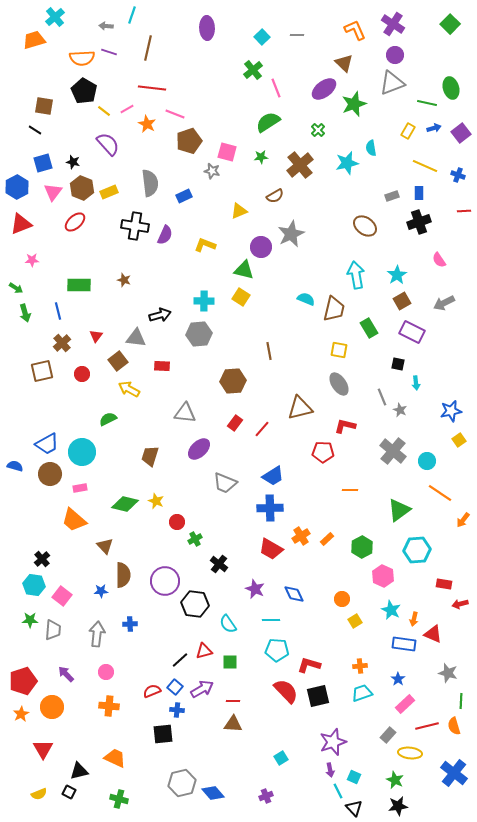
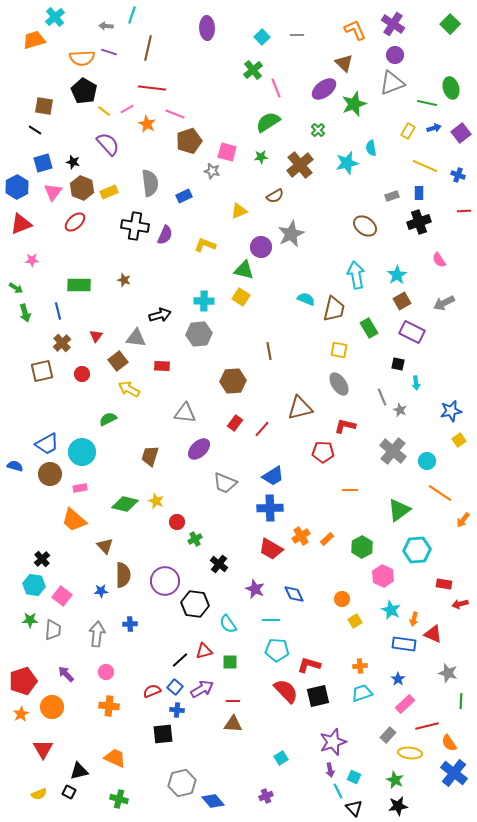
orange semicircle at (454, 726): moved 5 px left, 17 px down; rotated 18 degrees counterclockwise
blue diamond at (213, 793): moved 8 px down
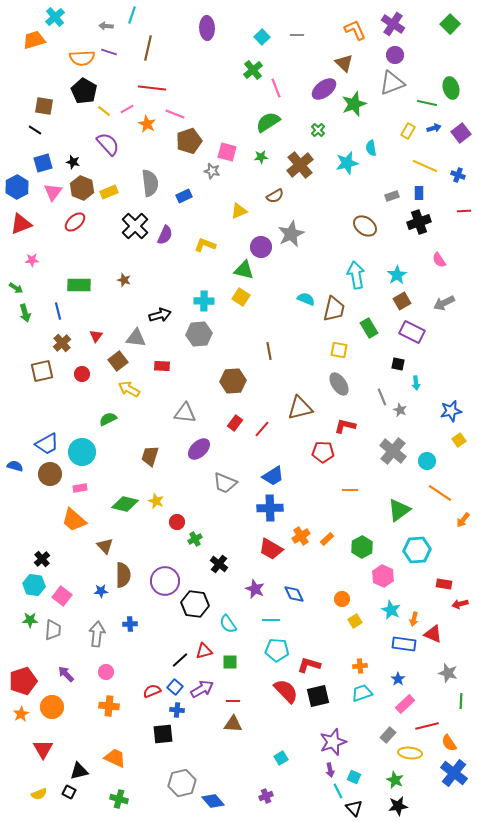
black cross at (135, 226): rotated 36 degrees clockwise
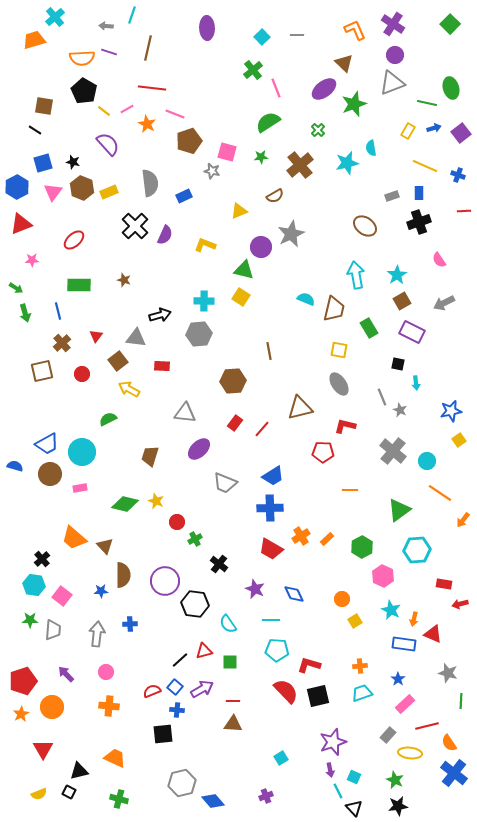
red ellipse at (75, 222): moved 1 px left, 18 px down
orange trapezoid at (74, 520): moved 18 px down
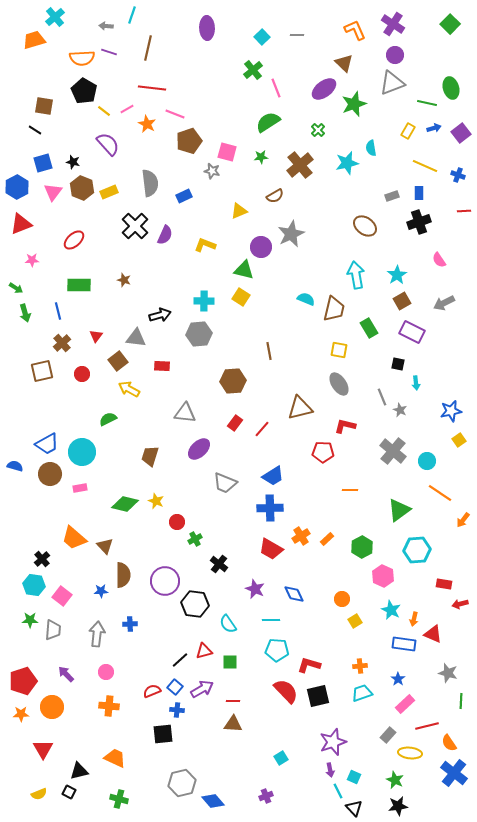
orange star at (21, 714): rotated 28 degrees clockwise
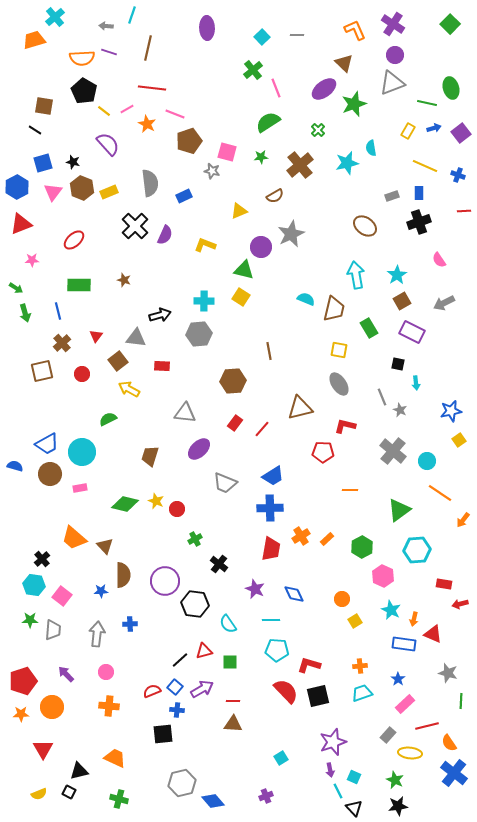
red circle at (177, 522): moved 13 px up
red trapezoid at (271, 549): rotated 110 degrees counterclockwise
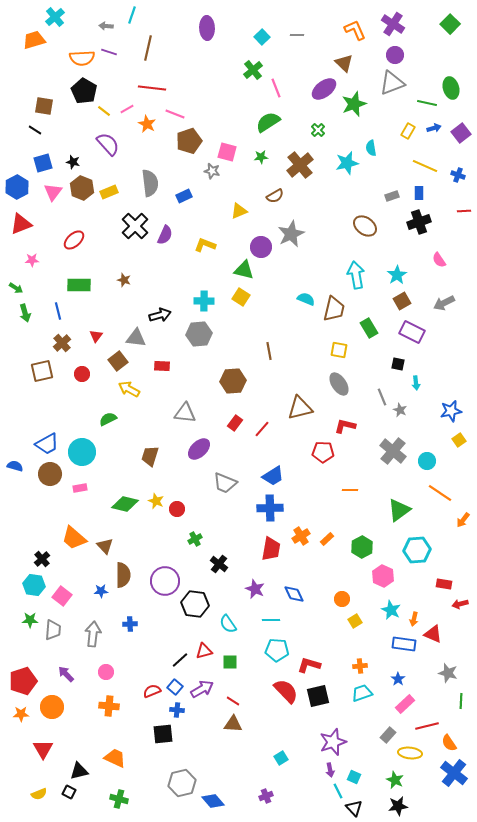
gray arrow at (97, 634): moved 4 px left
red line at (233, 701): rotated 32 degrees clockwise
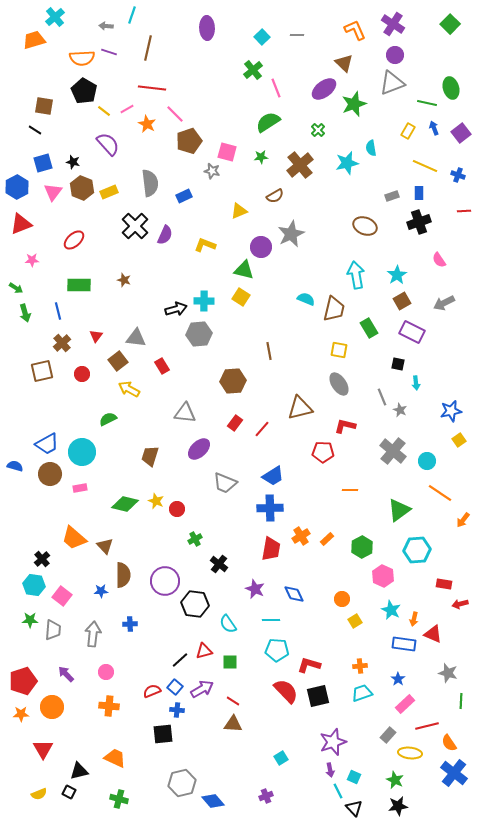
pink line at (175, 114): rotated 24 degrees clockwise
blue arrow at (434, 128): rotated 96 degrees counterclockwise
brown ellipse at (365, 226): rotated 15 degrees counterclockwise
black arrow at (160, 315): moved 16 px right, 6 px up
red rectangle at (162, 366): rotated 56 degrees clockwise
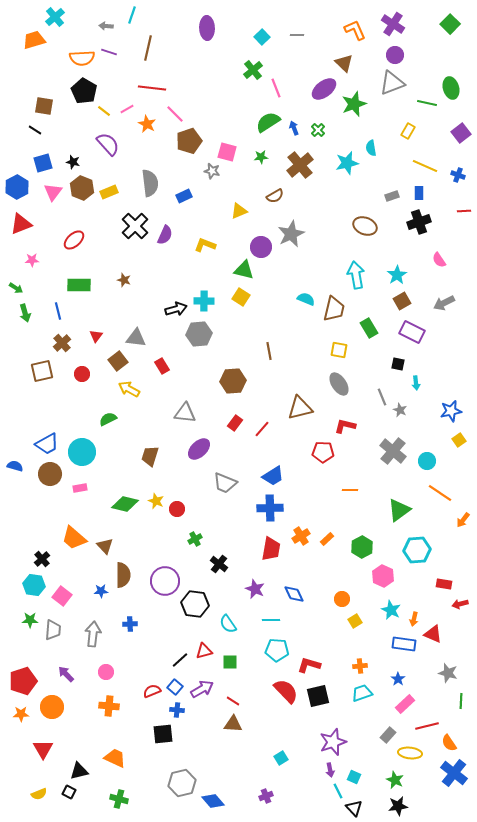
blue arrow at (434, 128): moved 140 px left
